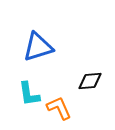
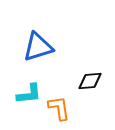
cyan L-shape: rotated 88 degrees counterclockwise
orange L-shape: rotated 16 degrees clockwise
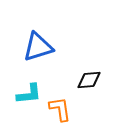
black diamond: moved 1 px left, 1 px up
orange L-shape: moved 1 px right, 1 px down
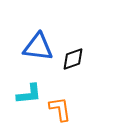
blue triangle: rotated 24 degrees clockwise
black diamond: moved 16 px left, 21 px up; rotated 15 degrees counterclockwise
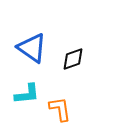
blue triangle: moved 6 px left, 1 px down; rotated 28 degrees clockwise
cyan L-shape: moved 2 px left
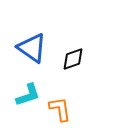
cyan L-shape: moved 1 px right, 1 px down; rotated 12 degrees counterclockwise
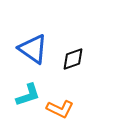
blue triangle: moved 1 px right, 1 px down
orange L-shape: rotated 124 degrees clockwise
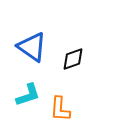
blue triangle: moved 1 px left, 2 px up
orange L-shape: rotated 68 degrees clockwise
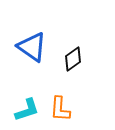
black diamond: rotated 15 degrees counterclockwise
cyan L-shape: moved 1 px left, 15 px down
